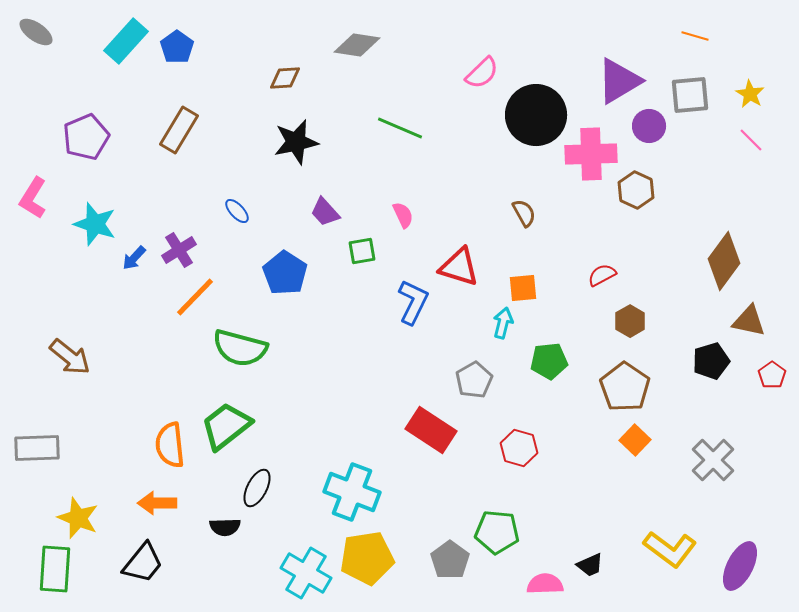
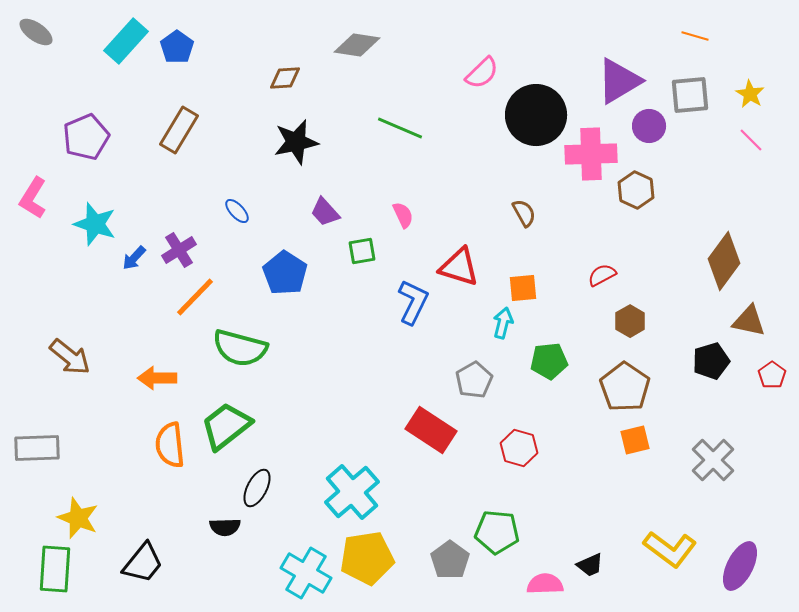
orange square at (635, 440): rotated 32 degrees clockwise
cyan cross at (352, 492): rotated 28 degrees clockwise
orange arrow at (157, 503): moved 125 px up
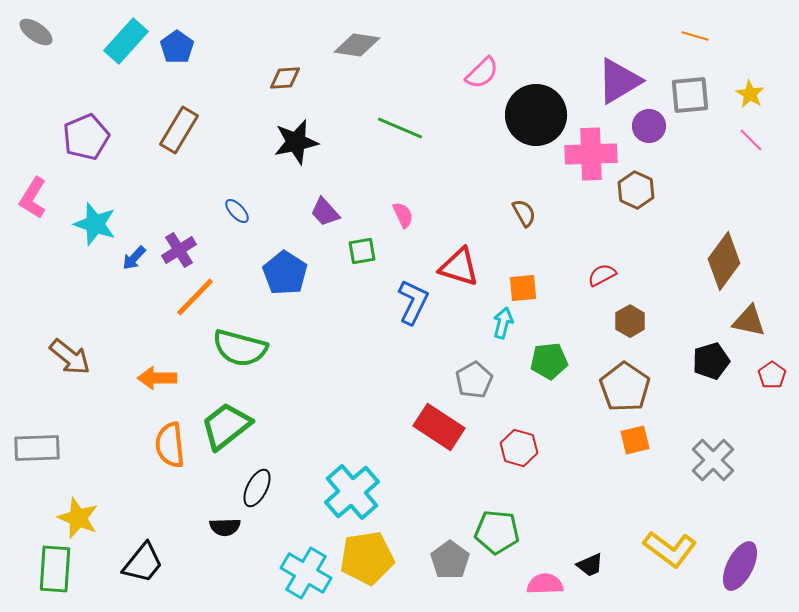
red rectangle at (431, 430): moved 8 px right, 3 px up
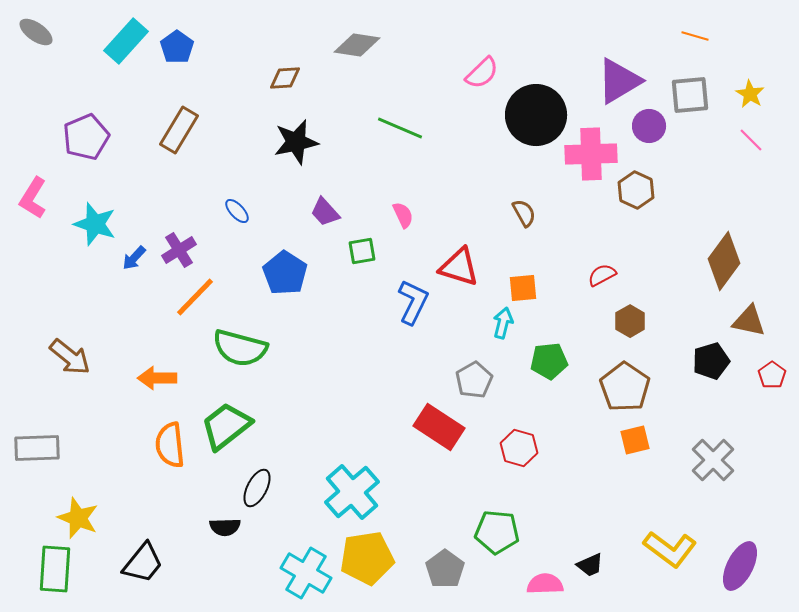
gray pentagon at (450, 560): moved 5 px left, 9 px down
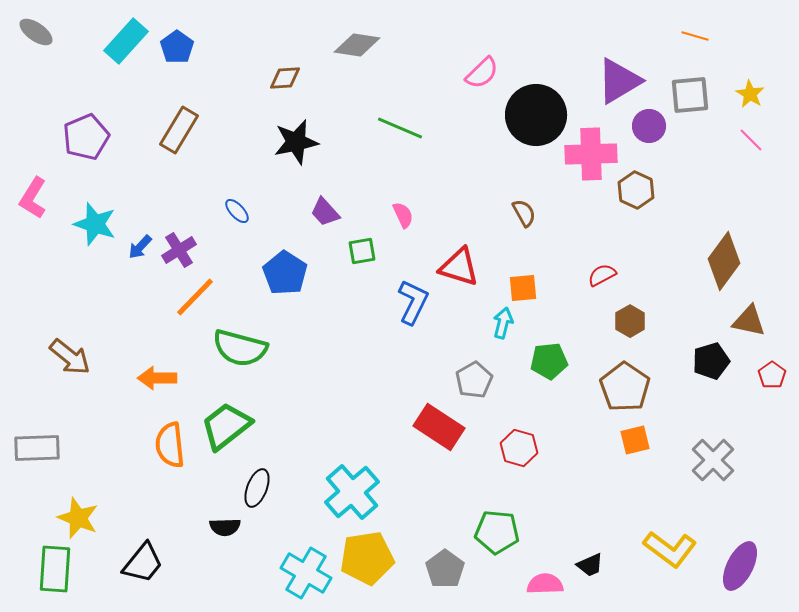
blue arrow at (134, 258): moved 6 px right, 11 px up
black ellipse at (257, 488): rotated 6 degrees counterclockwise
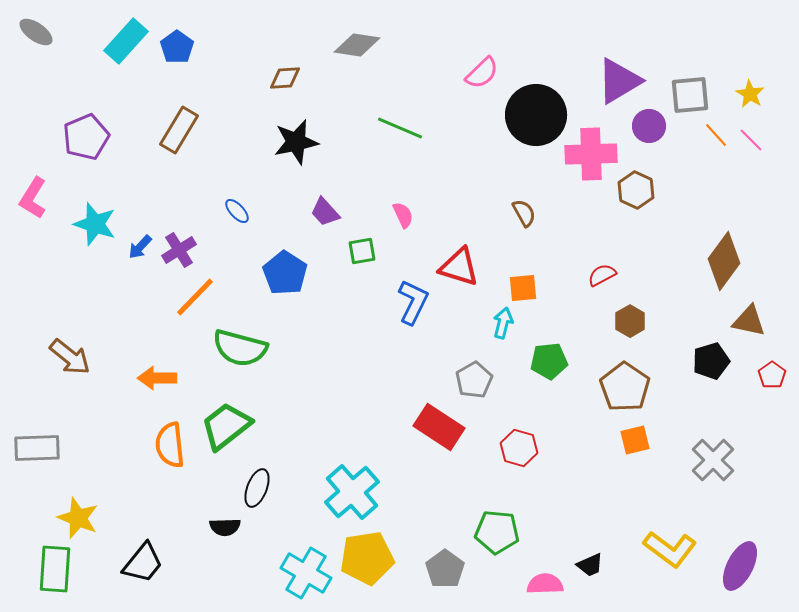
orange line at (695, 36): moved 21 px right, 99 px down; rotated 32 degrees clockwise
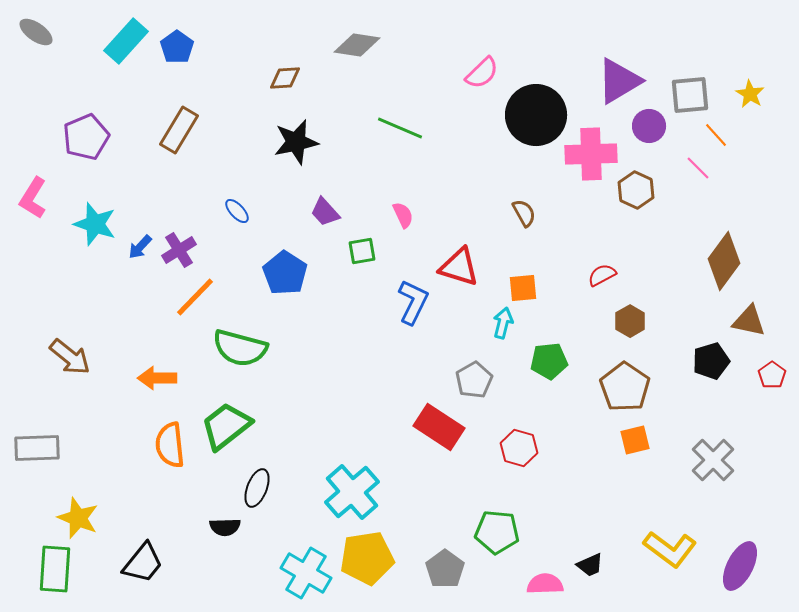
pink line at (751, 140): moved 53 px left, 28 px down
